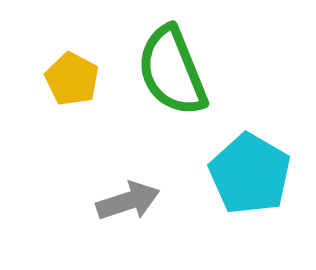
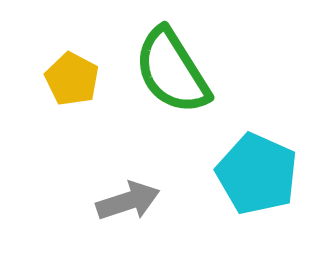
green semicircle: rotated 10 degrees counterclockwise
cyan pentagon: moved 7 px right; rotated 6 degrees counterclockwise
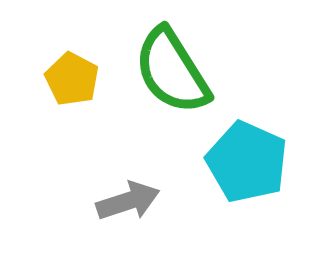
cyan pentagon: moved 10 px left, 12 px up
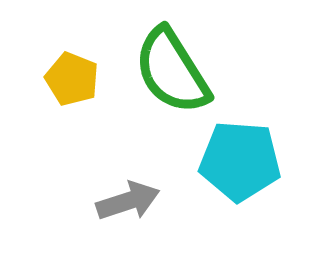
yellow pentagon: rotated 6 degrees counterclockwise
cyan pentagon: moved 7 px left, 1 px up; rotated 20 degrees counterclockwise
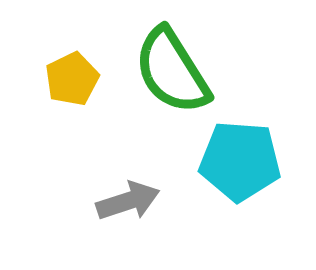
yellow pentagon: rotated 24 degrees clockwise
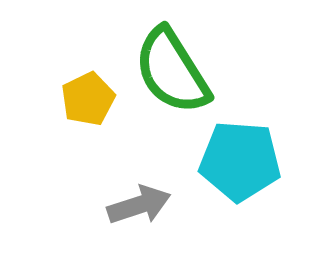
yellow pentagon: moved 16 px right, 20 px down
gray arrow: moved 11 px right, 4 px down
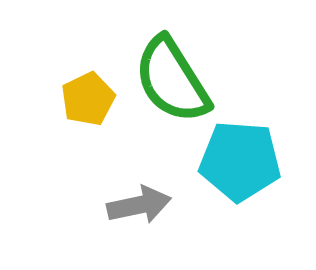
green semicircle: moved 9 px down
gray arrow: rotated 6 degrees clockwise
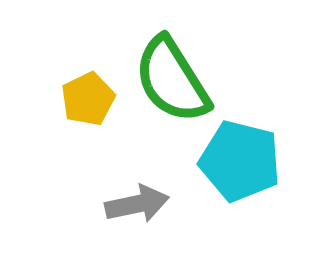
cyan pentagon: rotated 10 degrees clockwise
gray arrow: moved 2 px left, 1 px up
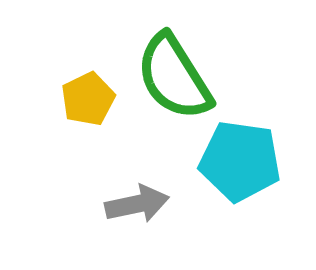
green semicircle: moved 2 px right, 3 px up
cyan pentagon: rotated 6 degrees counterclockwise
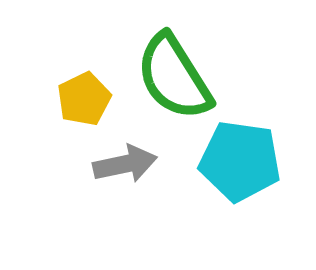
yellow pentagon: moved 4 px left
gray arrow: moved 12 px left, 40 px up
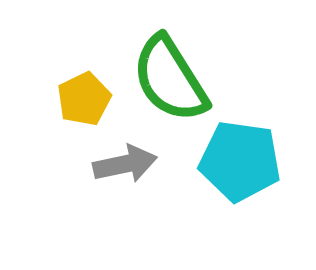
green semicircle: moved 4 px left, 2 px down
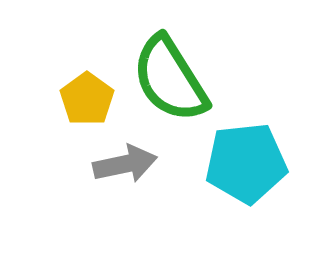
yellow pentagon: moved 3 px right; rotated 10 degrees counterclockwise
cyan pentagon: moved 6 px right, 2 px down; rotated 14 degrees counterclockwise
